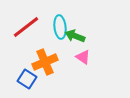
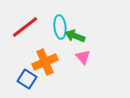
red line: moved 1 px left
pink triangle: rotated 14 degrees clockwise
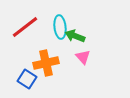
orange cross: moved 1 px right, 1 px down; rotated 10 degrees clockwise
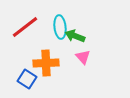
orange cross: rotated 10 degrees clockwise
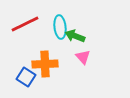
red line: moved 3 px up; rotated 12 degrees clockwise
orange cross: moved 1 px left, 1 px down
blue square: moved 1 px left, 2 px up
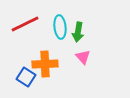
green arrow: moved 3 px right, 4 px up; rotated 102 degrees counterclockwise
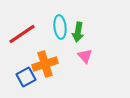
red line: moved 3 px left, 10 px down; rotated 8 degrees counterclockwise
pink triangle: moved 2 px right, 1 px up
orange cross: rotated 15 degrees counterclockwise
blue square: rotated 30 degrees clockwise
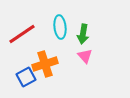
green arrow: moved 5 px right, 2 px down
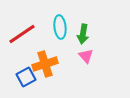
pink triangle: moved 1 px right
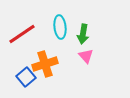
blue square: rotated 12 degrees counterclockwise
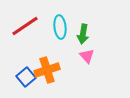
red line: moved 3 px right, 8 px up
pink triangle: moved 1 px right
orange cross: moved 2 px right, 6 px down
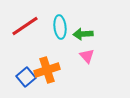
green arrow: rotated 78 degrees clockwise
